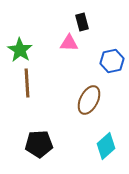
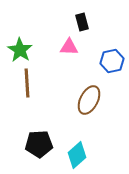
pink triangle: moved 4 px down
cyan diamond: moved 29 px left, 9 px down
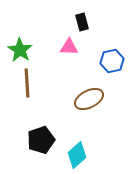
brown ellipse: moved 1 px up; rotated 36 degrees clockwise
black pentagon: moved 2 px right, 4 px up; rotated 16 degrees counterclockwise
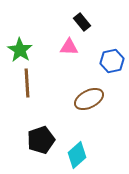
black rectangle: rotated 24 degrees counterclockwise
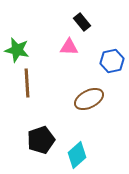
green star: moved 3 px left; rotated 20 degrees counterclockwise
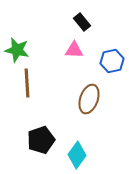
pink triangle: moved 5 px right, 3 px down
brown ellipse: rotated 44 degrees counterclockwise
cyan diamond: rotated 12 degrees counterclockwise
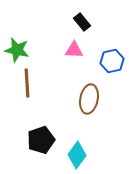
brown ellipse: rotated 8 degrees counterclockwise
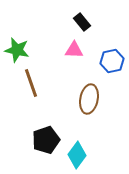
brown line: moved 4 px right; rotated 16 degrees counterclockwise
black pentagon: moved 5 px right
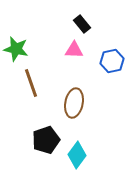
black rectangle: moved 2 px down
green star: moved 1 px left, 1 px up
brown ellipse: moved 15 px left, 4 px down
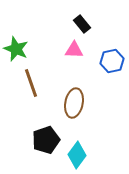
green star: rotated 10 degrees clockwise
